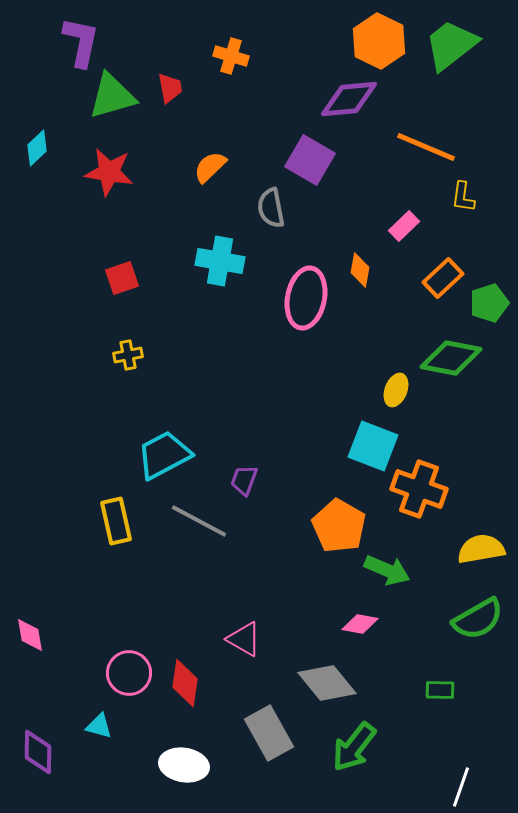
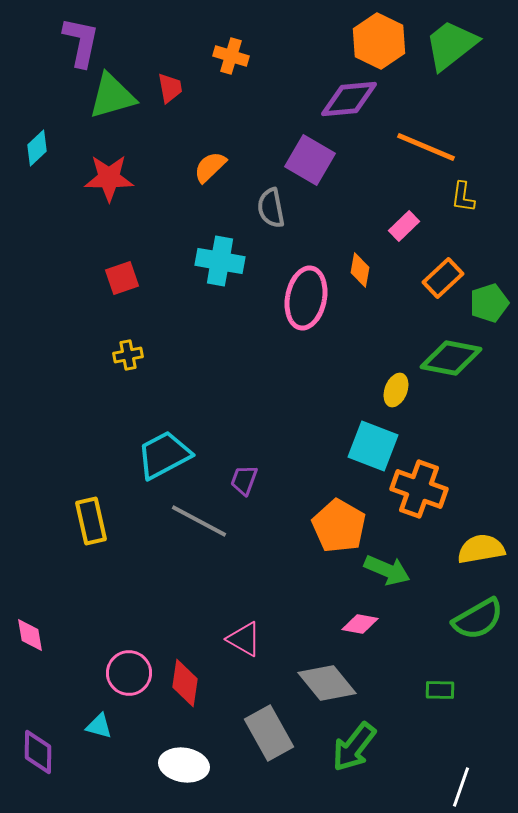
red star at (109, 172): moved 6 px down; rotated 9 degrees counterclockwise
yellow rectangle at (116, 521): moved 25 px left
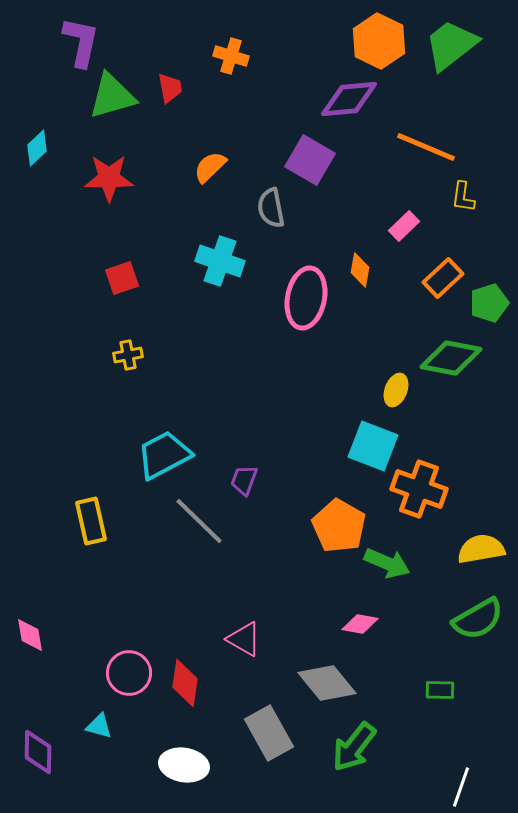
cyan cross at (220, 261): rotated 9 degrees clockwise
gray line at (199, 521): rotated 16 degrees clockwise
green arrow at (387, 570): moved 7 px up
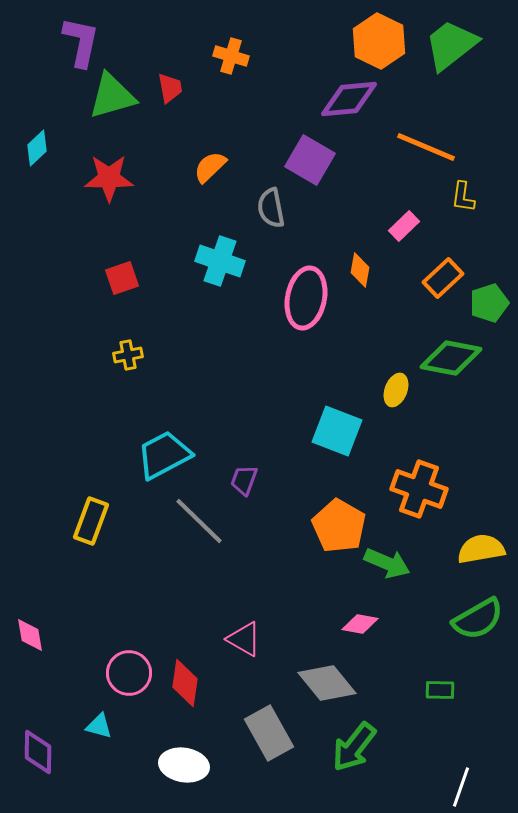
cyan square at (373, 446): moved 36 px left, 15 px up
yellow rectangle at (91, 521): rotated 33 degrees clockwise
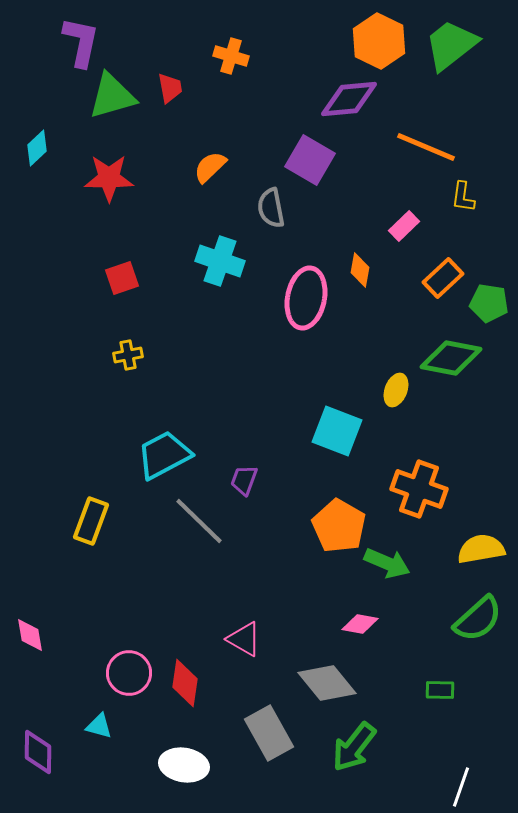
green pentagon at (489, 303): rotated 27 degrees clockwise
green semicircle at (478, 619): rotated 12 degrees counterclockwise
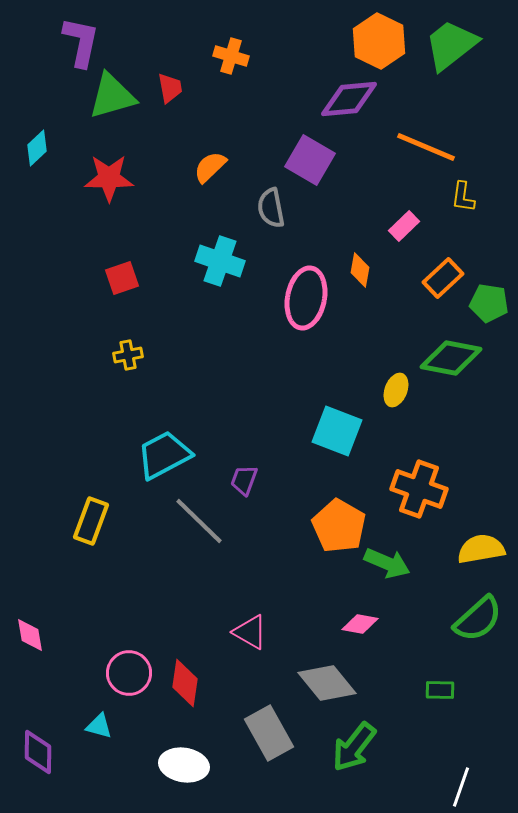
pink triangle at (244, 639): moved 6 px right, 7 px up
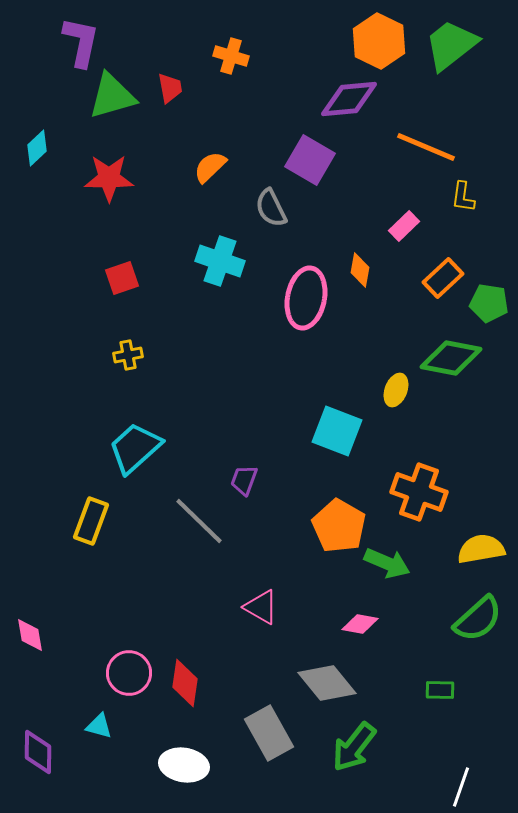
gray semicircle at (271, 208): rotated 15 degrees counterclockwise
cyan trapezoid at (164, 455): moved 29 px left, 7 px up; rotated 14 degrees counterclockwise
orange cross at (419, 489): moved 3 px down
pink triangle at (250, 632): moved 11 px right, 25 px up
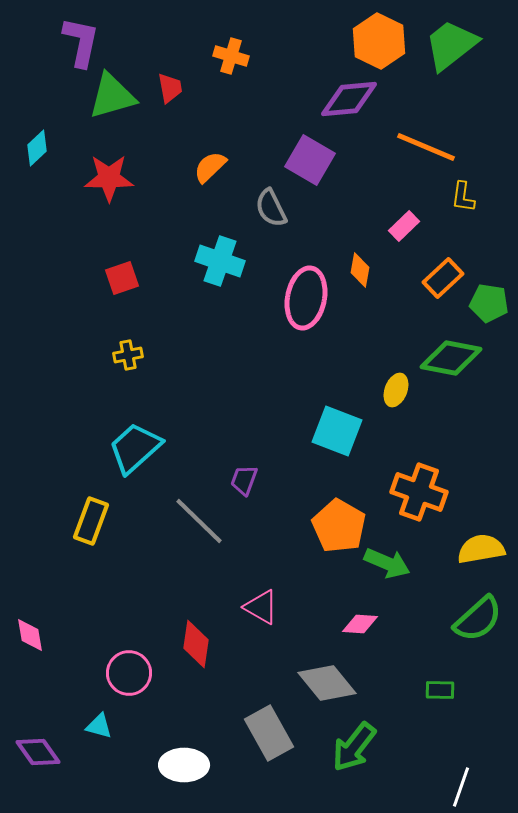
pink diamond at (360, 624): rotated 6 degrees counterclockwise
red diamond at (185, 683): moved 11 px right, 39 px up
purple diamond at (38, 752): rotated 36 degrees counterclockwise
white ellipse at (184, 765): rotated 9 degrees counterclockwise
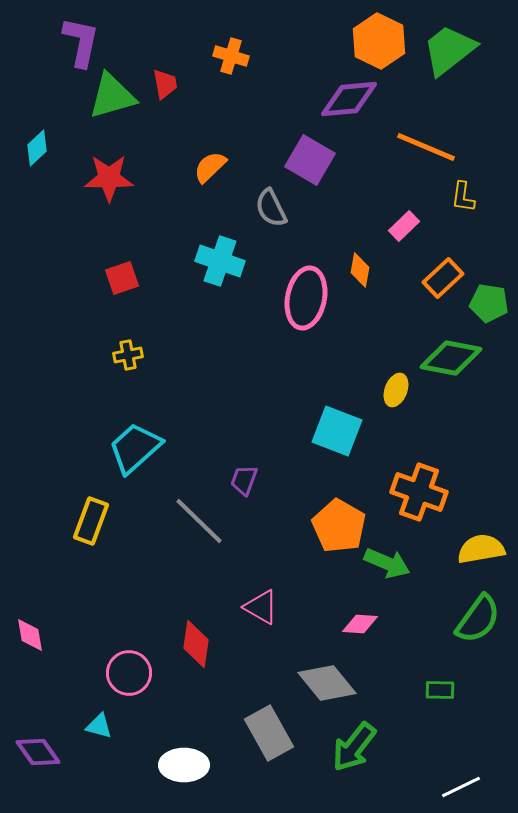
green trapezoid at (451, 45): moved 2 px left, 5 px down
red trapezoid at (170, 88): moved 5 px left, 4 px up
green semicircle at (478, 619): rotated 12 degrees counterclockwise
white line at (461, 787): rotated 45 degrees clockwise
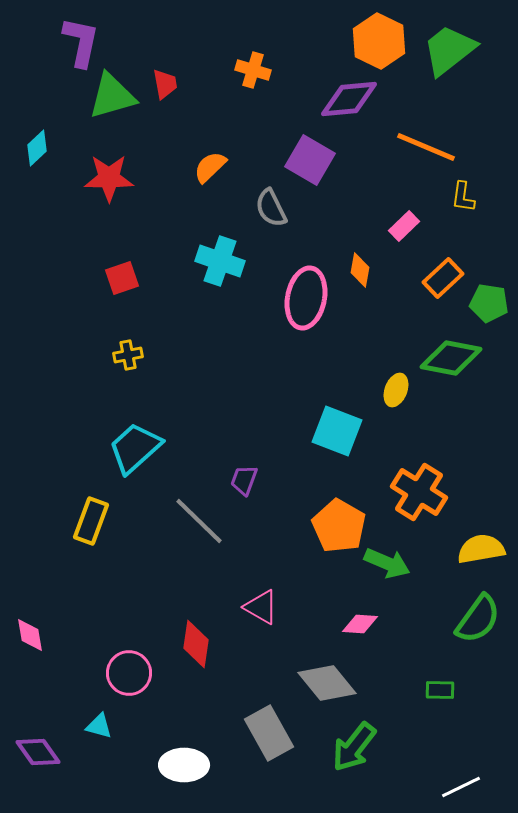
orange cross at (231, 56): moved 22 px right, 14 px down
orange cross at (419, 492): rotated 12 degrees clockwise
